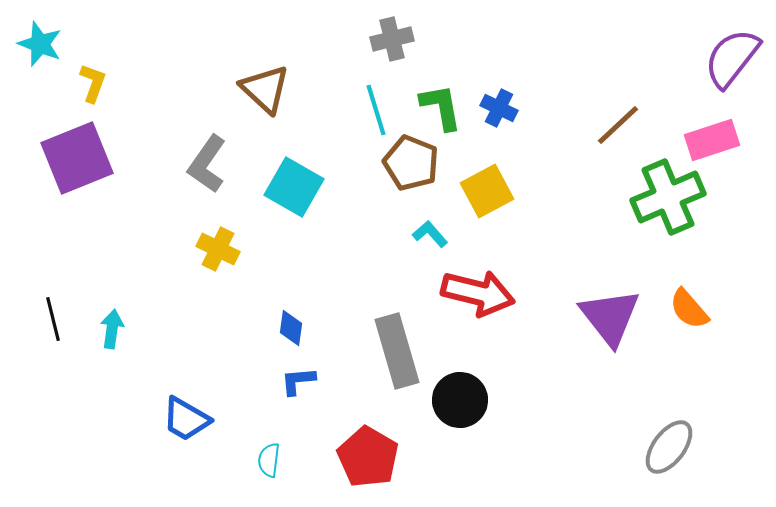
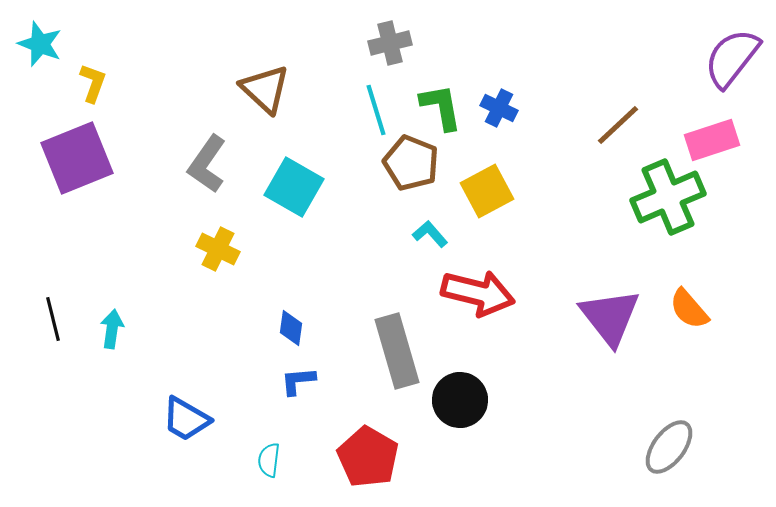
gray cross: moved 2 px left, 4 px down
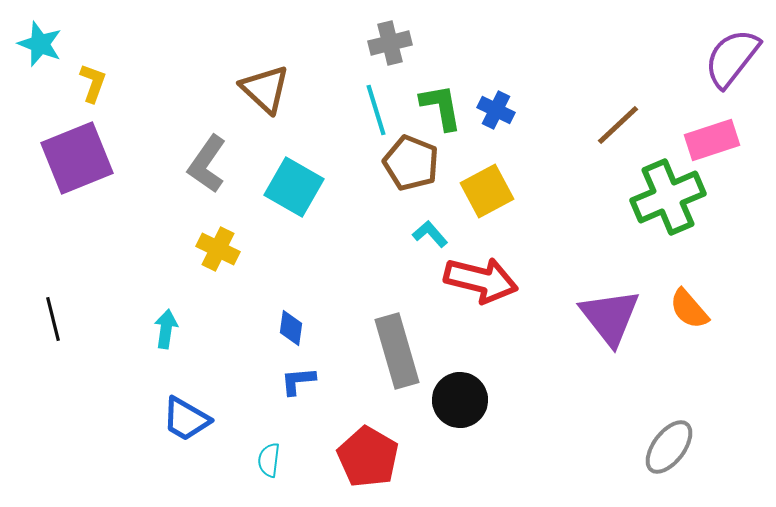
blue cross: moved 3 px left, 2 px down
red arrow: moved 3 px right, 13 px up
cyan arrow: moved 54 px right
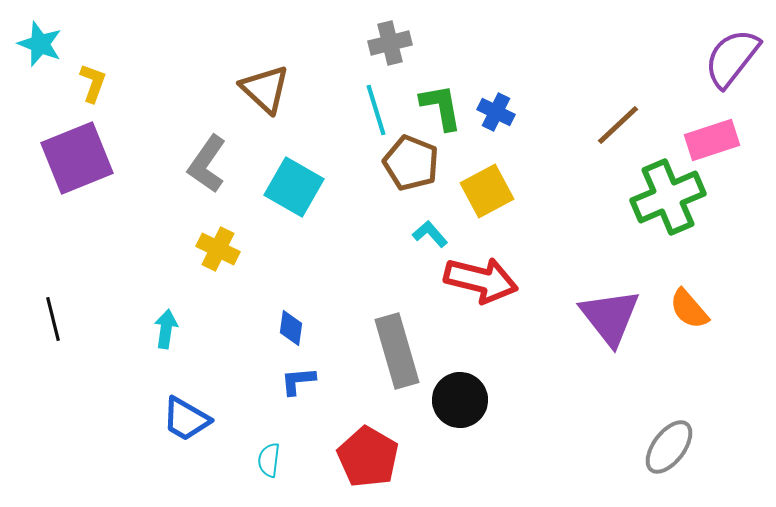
blue cross: moved 2 px down
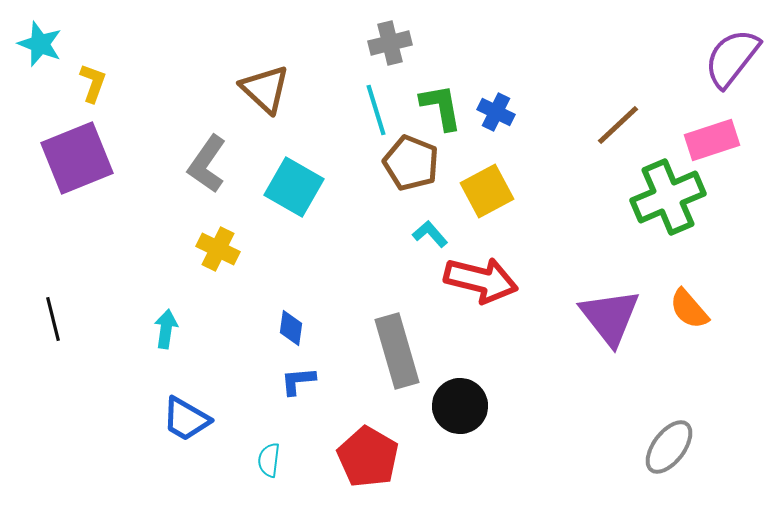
black circle: moved 6 px down
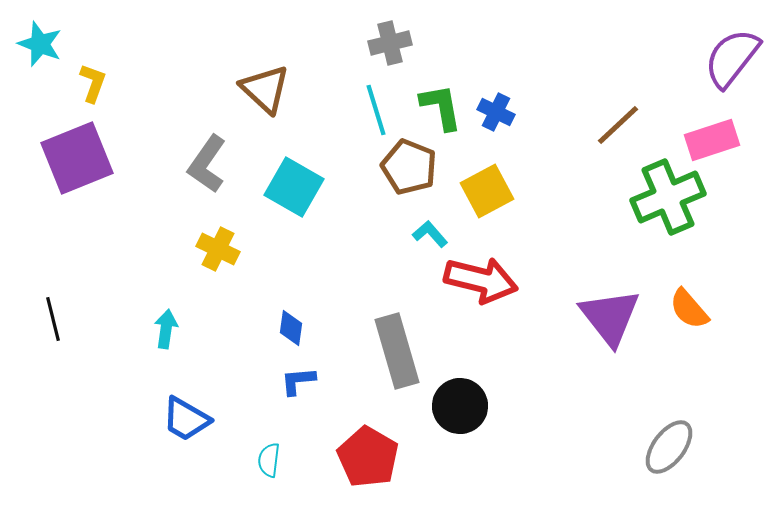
brown pentagon: moved 2 px left, 4 px down
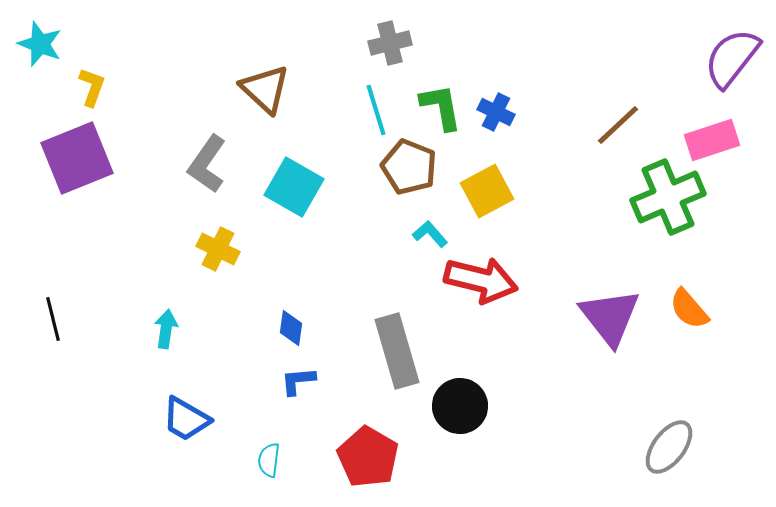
yellow L-shape: moved 1 px left, 4 px down
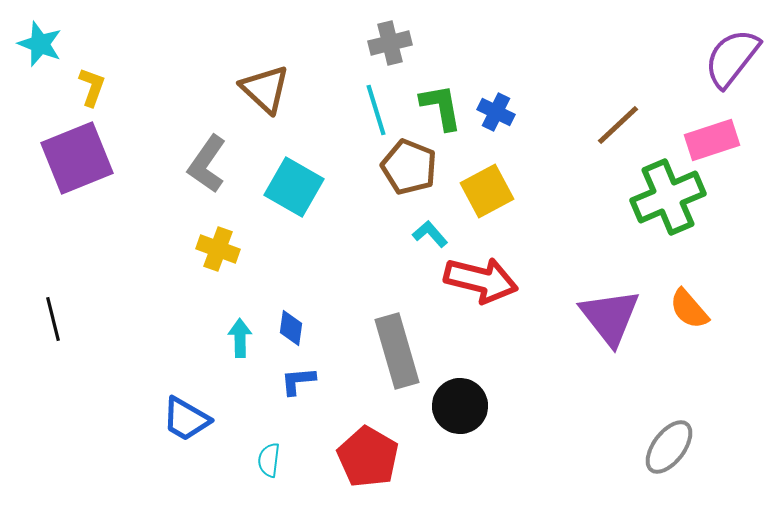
yellow cross: rotated 6 degrees counterclockwise
cyan arrow: moved 74 px right, 9 px down; rotated 9 degrees counterclockwise
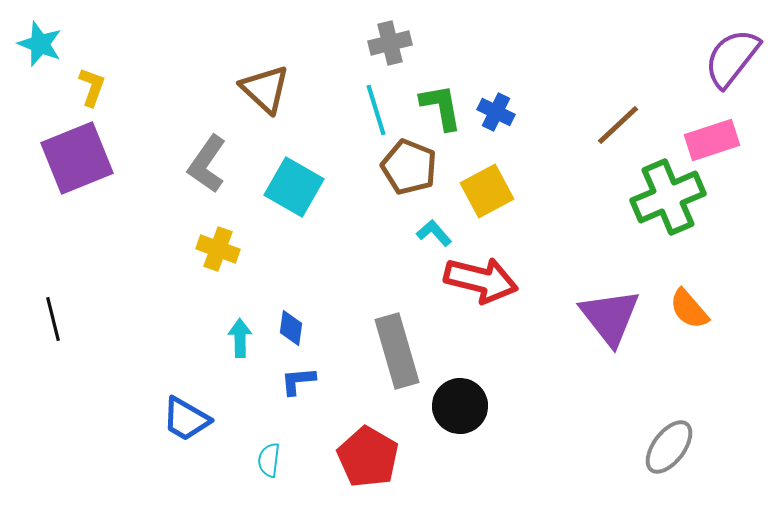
cyan L-shape: moved 4 px right, 1 px up
